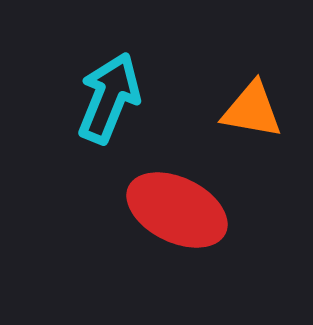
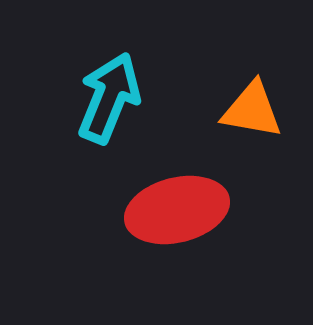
red ellipse: rotated 40 degrees counterclockwise
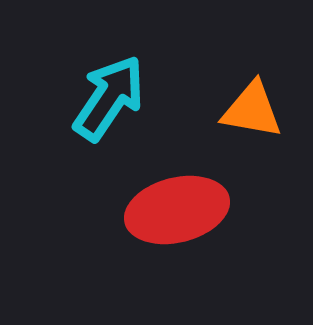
cyan arrow: rotated 12 degrees clockwise
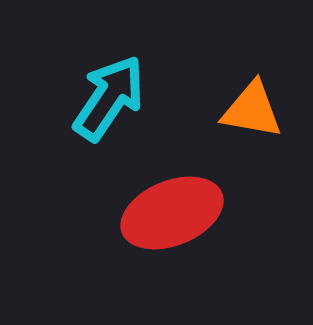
red ellipse: moved 5 px left, 3 px down; rotated 8 degrees counterclockwise
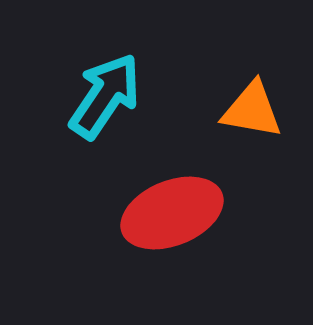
cyan arrow: moved 4 px left, 2 px up
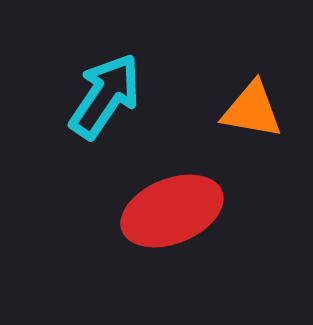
red ellipse: moved 2 px up
